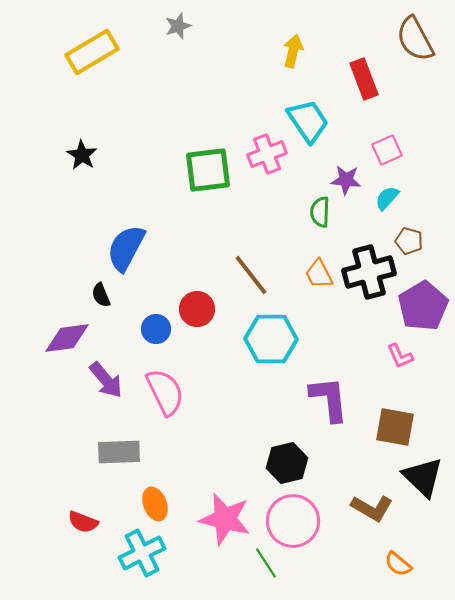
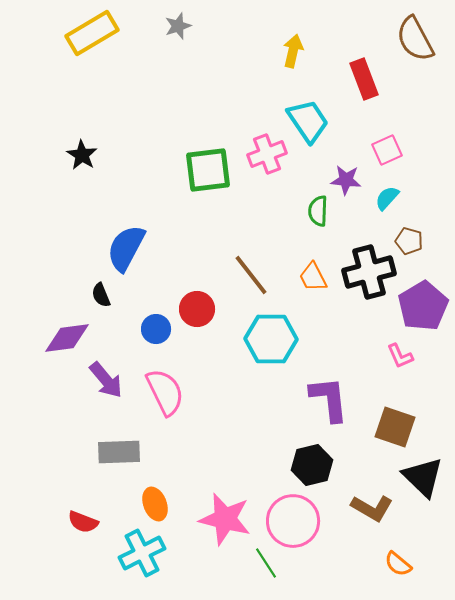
yellow rectangle: moved 19 px up
green semicircle: moved 2 px left, 1 px up
orange trapezoid: moved 6 px left, 3 px down
brown square: rotated 9 degrees clockwise
black hexagon: moved 25 px right, 2 px down
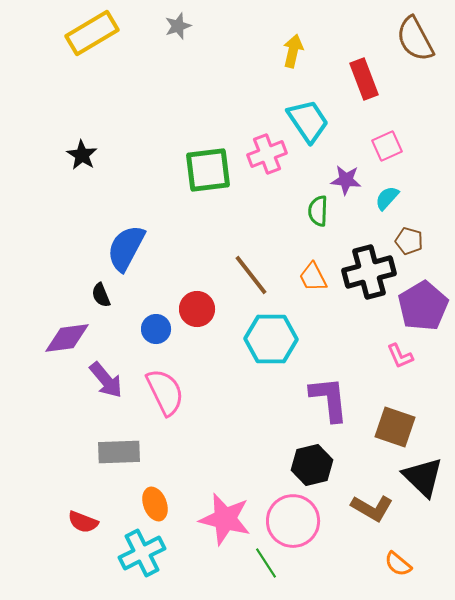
pink square: moved 4 px up
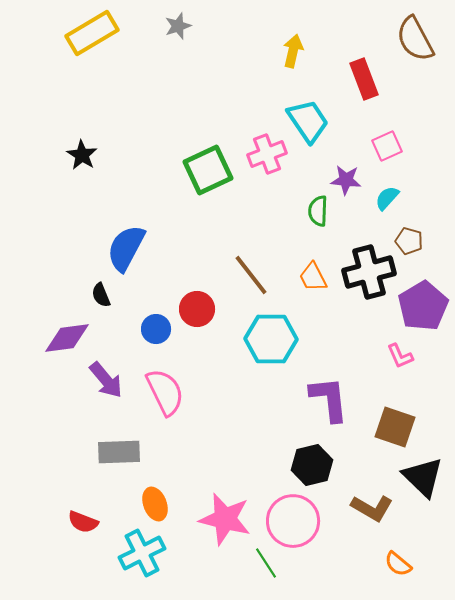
green square: rotated 18 degrees counterclockwise
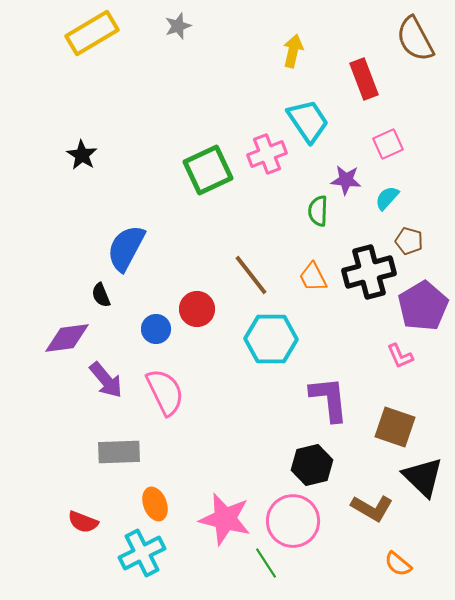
pink square: moved 1 px right, 2 px up
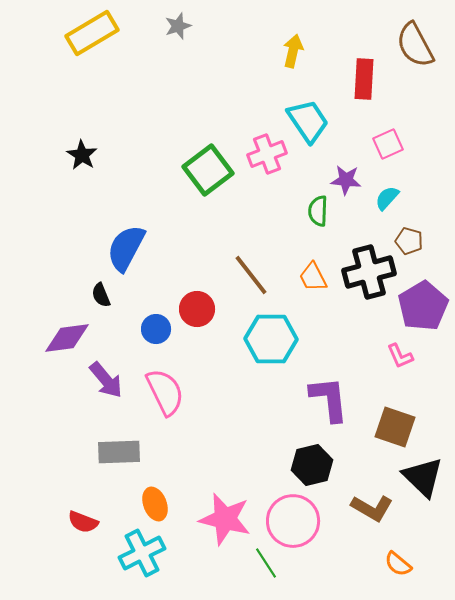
brown semicircle: moved 6 px down
red rectangle: rotated 24 degrees clockwise
green square: rotated 12 degrees counterclockwise
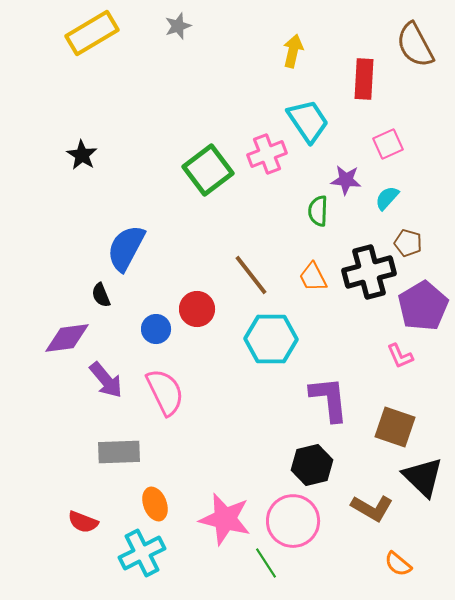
brown pentagon: moved 1 px left, 2 px down
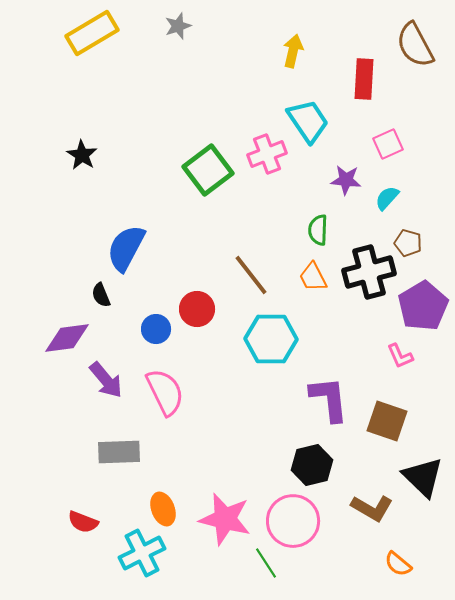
green semicircle: moved 19 px down
brown square: moved 8 px left, 6 px up
orange ellipse: moved 8 px right, 5 px down
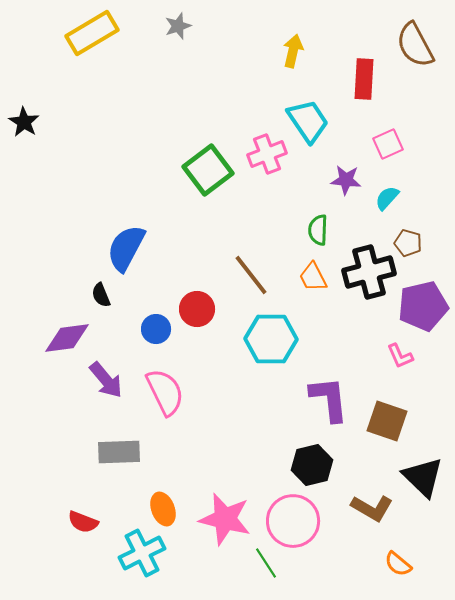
black star: moved 58 px left, 33 px up
purple pentagon: rotated 18 degrees clockwise
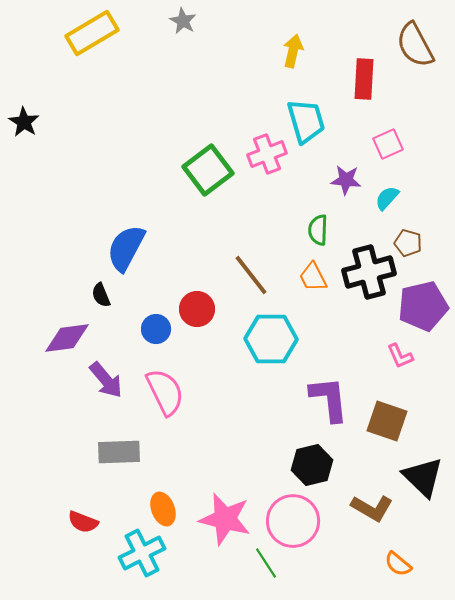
gray star: moved 5 px right, 5 px up; rotated 24 degrees counterclockwise
cyan trapezoid: moved 2 px left; rotated 18 degrees clockwise
